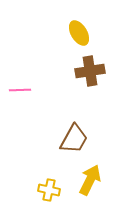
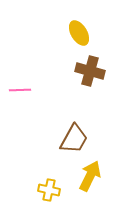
brown cross: rotated 24 degrees clockwise
yellow arrow: moved 4 px up
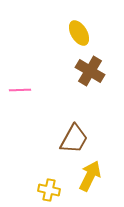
brown cross: rotated 16 degrees clockwise
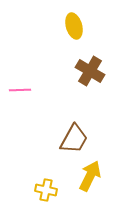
yellow ellipse: moved 5 px left, 7 px up; rotated 15 degrees clockwise
yellow cross: moved 3 px left
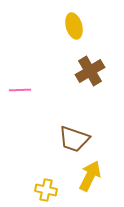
brown cross: rotated 28 degrees clockwise
brown trapezoid: rotated 80 degrees clockwise
